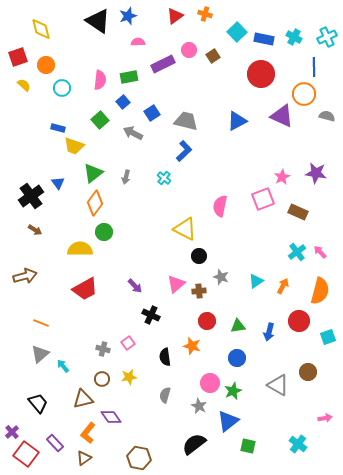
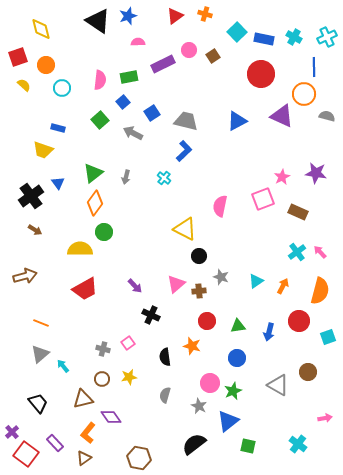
yellow trapezoid at (74, 146): moved 31 px left, 4 px down
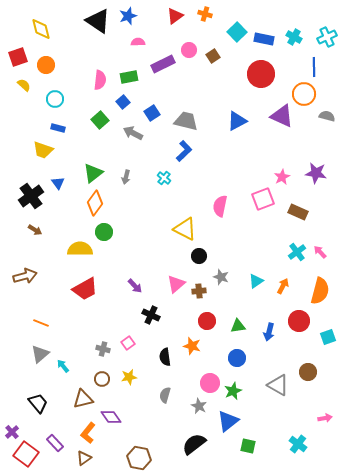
cyan circle at (62, 88): moved 7 px left, 11 px down
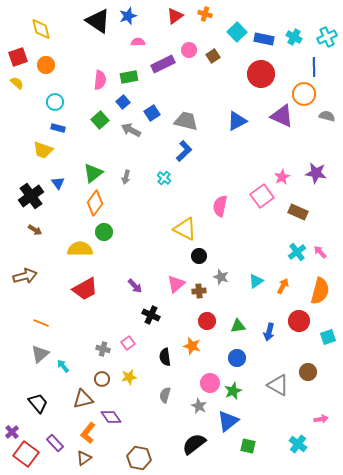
yellow semicircle at (24, 85): moved 7 px left, 2 px up
cyan circle at (55, 99): moved 3 px down
gray arrow at (133, 133): moved 2 px left, 3 px up
pink square at (263, 199): moved 1 px left, 3 px up; rotated 15 degrees counterclockwise
pink arrow at (325, 418): moved 4 px left, 1 px down
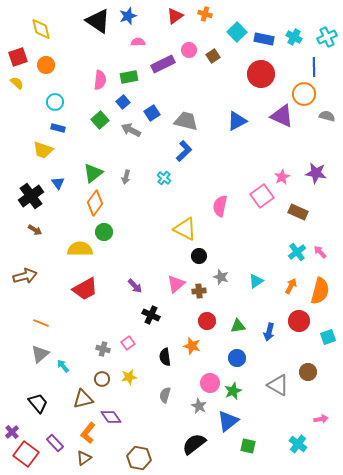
orange arrow at (283, 286): moved 8 px right
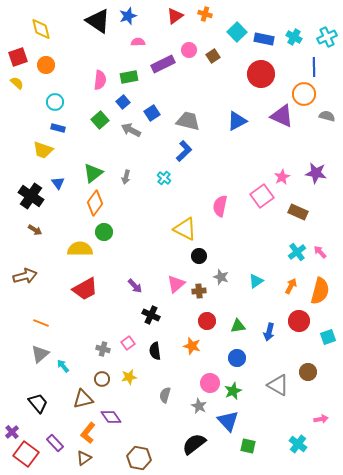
gray trapezoid at (186, 121): moved 2 px right
black cross at (31, 196): rotated 20 degrees counterclockwise
black semicircle at (165, 357): moved 10 px left, 6 px up
blue triangle at (228, 421): rotated 35 degrees counterclockwise
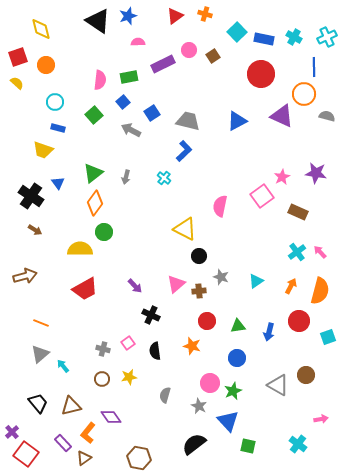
green square at (100, 120): moved 6 px left, 5 px up
brown circle at (308, 372): moved 2 px left, 3 px down
brown triangle at (83, 399): moved 12 px left, 7 px down
purple rectangle at (55, 443): moved 8 px right
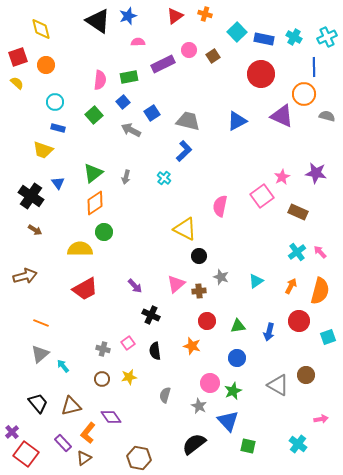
orange diamond at (95, 203): rotated 20 degrees clockwise
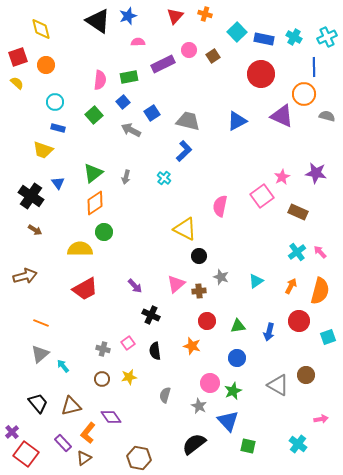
red triangle at (175, 16): rotated 12 degrees counterclockwise
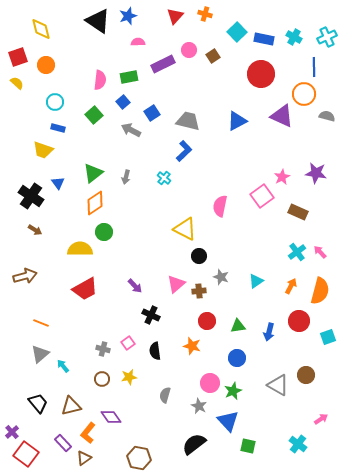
pink arrow at (321, 419): rotated 24 degrees counterclockwise
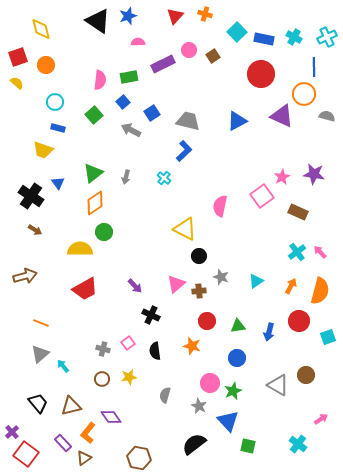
purple star at (316, 173): moved 2 px left, 1 px down
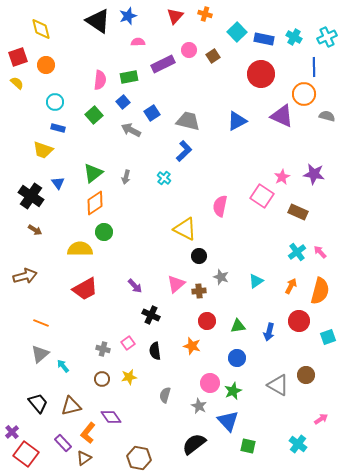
pink square at (262, 196): rotated 20 degrees counterclockwise
